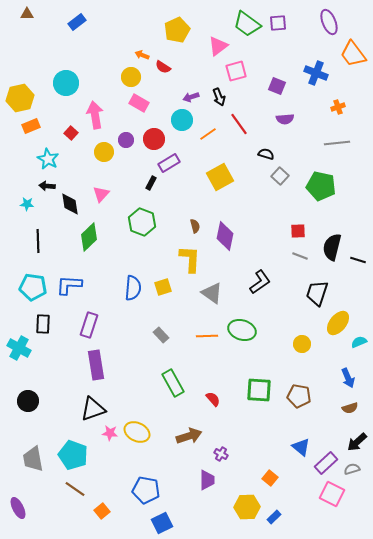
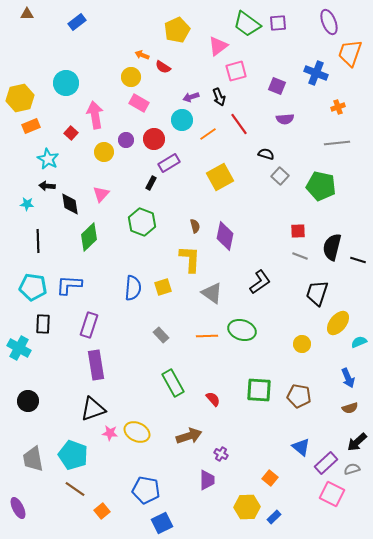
orange trapezoid at (353, 54): moved 3 px left, 1 px up; rotated 56 degrees clockwise
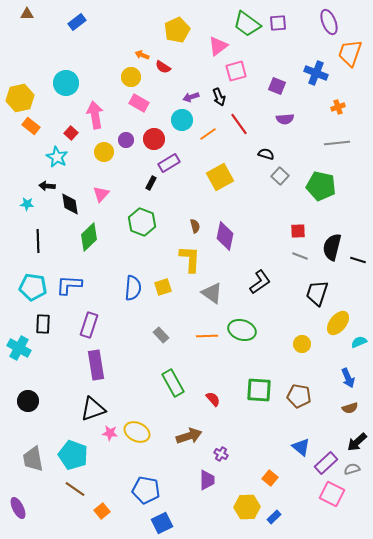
orange rectangle at (31, 126): rotated 60 degrees clockwise
cyan star at (48, 159): moved 9 px right, 2 px up
